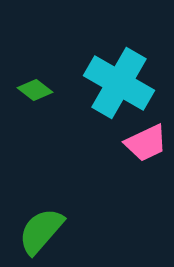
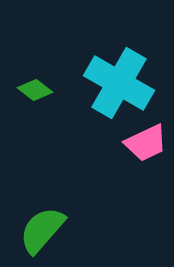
green semicircle: moved 1 px right, 1 px up
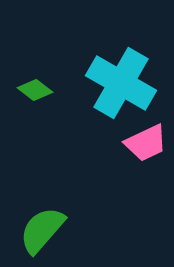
cyan cross: moved 2 px right
